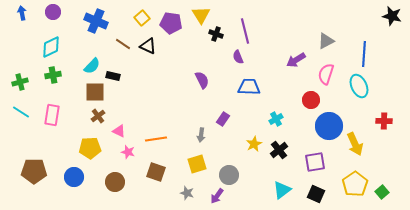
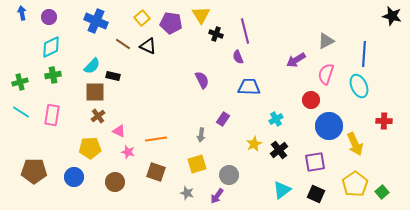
purple circle at (53, 12): moved 4 px left, 5 px down
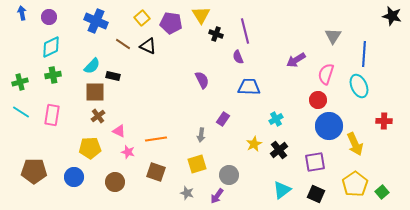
gray triangle at (326, 41): moved 7 px right, 5 px up; rotated 30 degrees counterclockwise
red circle at (311, 100): moved 7 px right
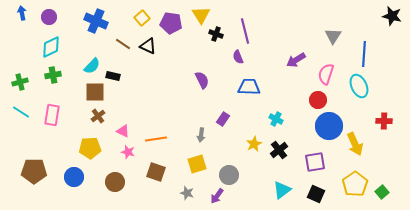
cyan cross at (276, 119): rotated 32 degrees counterclockwise
pink triangle at (119, 131): moved 4 px right
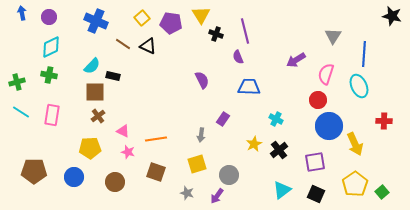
green cross at (53, 75): moved 4 px left; rotated 21 degrees clockwise
green cross at (20, 82): moved 3 px left
